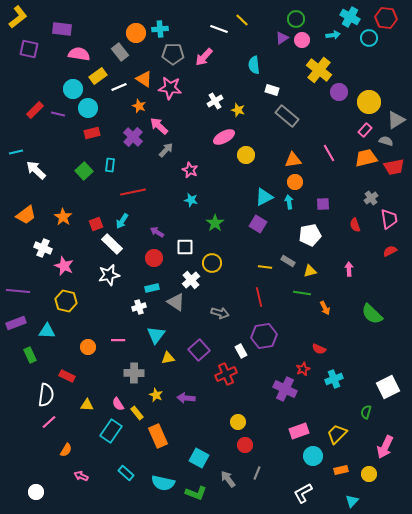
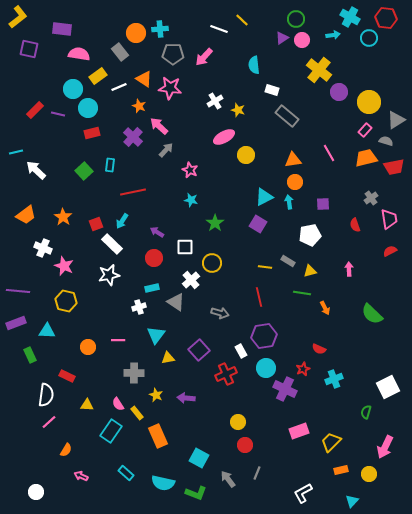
yellow trapezoid at (337, 434): moved 6 px left, 8 px down
cyan circle at (313, 456): moved 47 px left, 88 px up
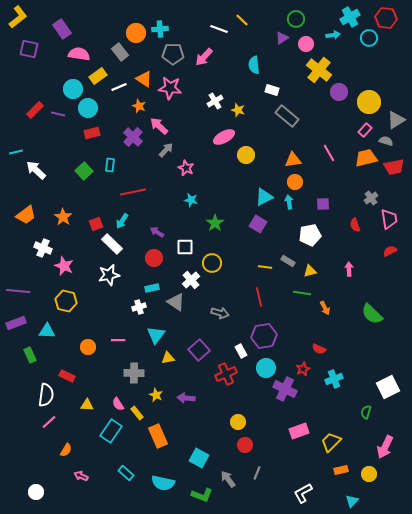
cyan cross at (350, 17): rotated 30 degrees clockwise
purple rectangle at (62, 29): rotated 48 degrees clockwise
pink circle at (302, 40): moved 4 px right, 4 px down
pink star at (190, 170): moved 4 px left, 2 px up
green L-shape at (196, 493): moved 6 px right, 2 px down
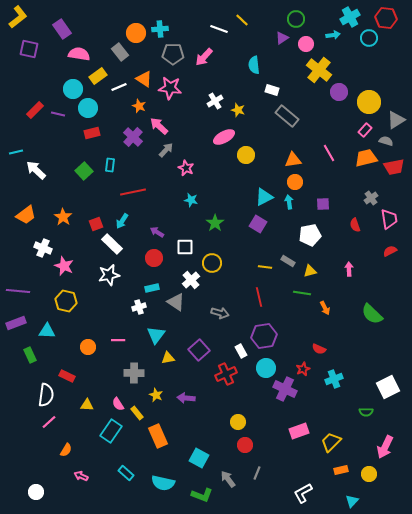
green semicircle at (366, 412): rotated 104 degrees counterclockwise
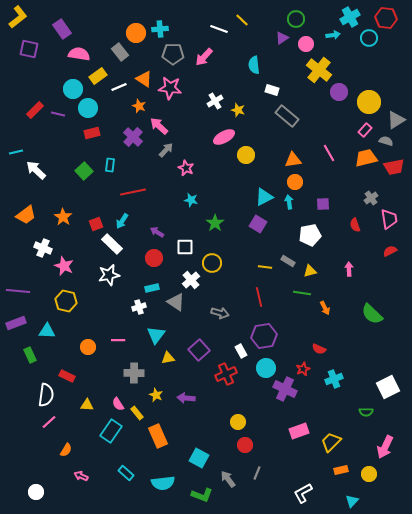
cyan semicircle at (163, 483): rotated 20 degrees counterclockwise
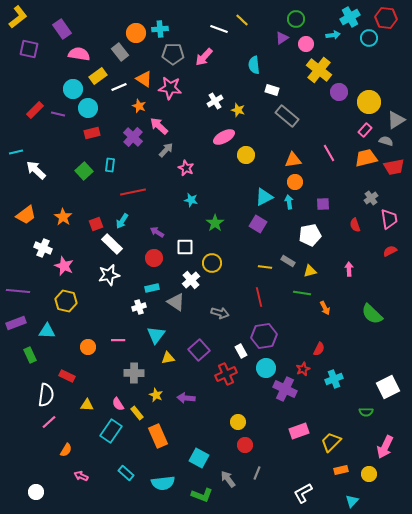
red semicircle at (319, 349): rotated 88 degrees counterclockwise
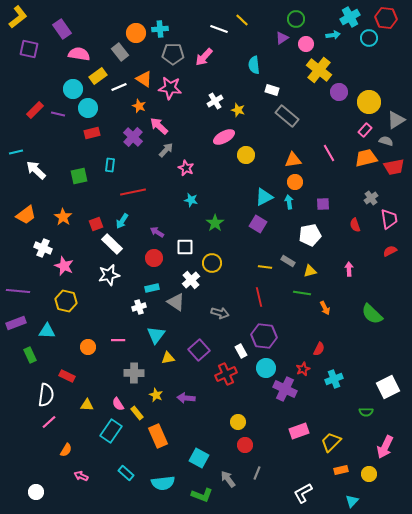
green square at (84, 171): moved 5 px left, 5 px down; rotated 30 degrees clockwise
purple hexagon at (264, 336): rotated 15 degrees clockwise
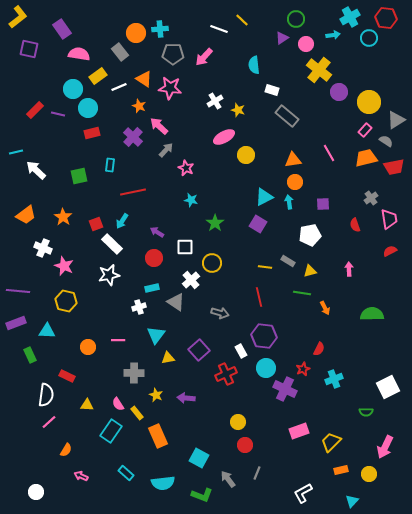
gray semicircle at (386, 141): rotated 16 degrees clockwise
green semicircle at (372, 314): rotated 135 degrees clockwise
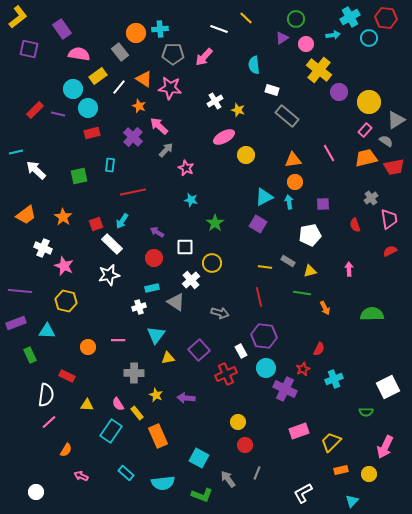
yellow line at (242, 20): moved 4 px right, 2 px up
white line at (119, 87): rotated 28 degrees counterclockwise
purple line at (18, 291): moved 2 px right
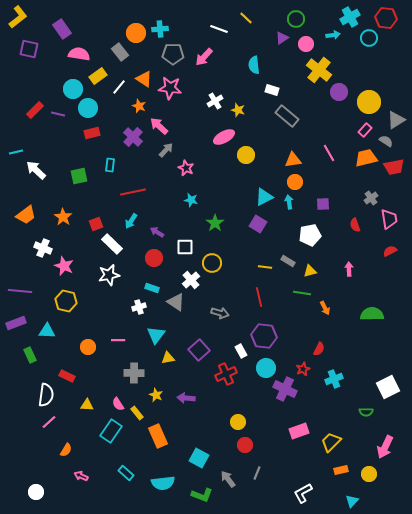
cyan arrow at (122, 221): moved 9 px right
cyan rectangle at (152, 288): rotated 32 degrees clockwise
